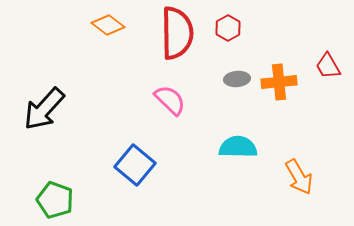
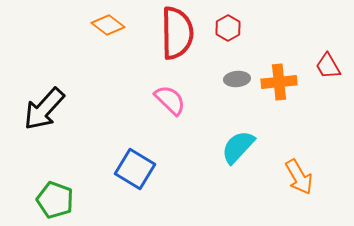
cyan semicircle: rotated 48 degrees counterclockwise
blue square: moved 4 px down; rotated 9 degrees counterclockwise
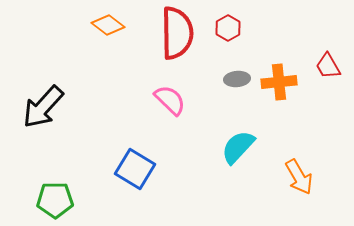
black arrow: moved 1 px left, 2 px up
green pentagon: rotated 21 degrees counterclockwise
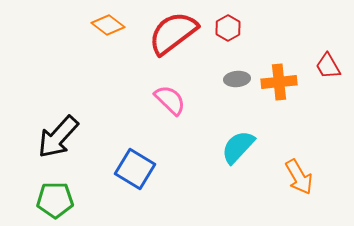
red semicircle: moved 4 px left; rotated 126 degrees counterclockwise
black arrow: moved 15 px right, 30 px down
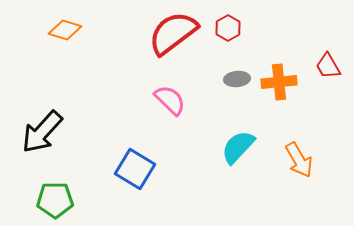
orange diamond: moved 43 px left, 5 px down; rotated 20 degrees counterclockwise
black arrow: moved 16 px left, 5 px up
orange arrow: moved 17 px up
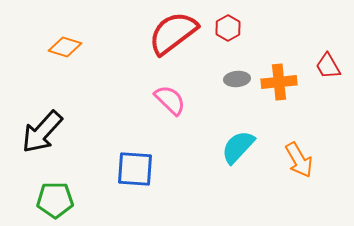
orange diamond: moved 17 px down
blue square: rotated 27 degrees counterclockwise
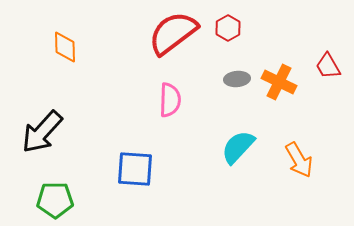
orange diamond: rotated 72 degrees clockwise
orange cross: rotated 32 degrees clockwise
pink semicircle: rotated 48 degrees clockwise
